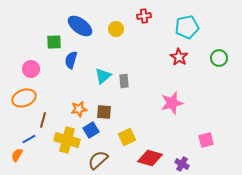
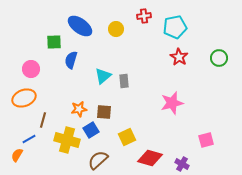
cyan pentagon: moved 12 px left
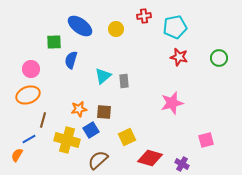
red star: rotated 18 degrees counterclockwise
orange ellipse: moved 4 px right, 3 px up
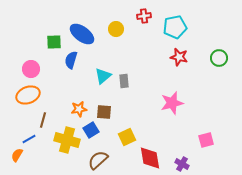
blue ellipse: moved 2 px right, 8 px down
red diamond: rotated 65 degrees clockwise
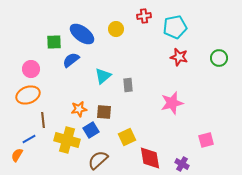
blue semicircle: rotated 36 degrees clockwise
gray rectangle: moved 4 px right, 4 px down
brown line: rotated 21 degrees counterclockwise
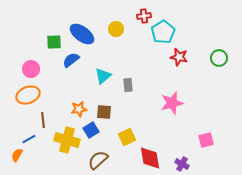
cyan pentagon: moved 12 px left, 5 px down; rotated 20 degrees counterclockwise
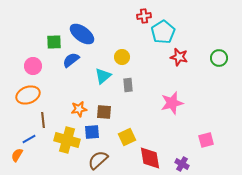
yellow circle: moved 6 px right, 28 px down
pink circle: moved 2 px right, 3 px up
blue square: moved 1 px right, 2 px down; rotated 28 degrees clockwise
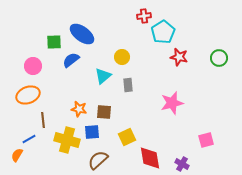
orange star: rotated 21 degrees clockwise
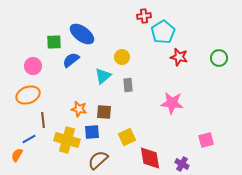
pink star: rotated 20 degrees clockwise
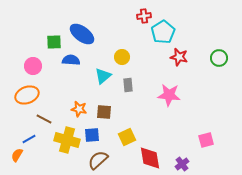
blue semicircle: rotated 42 degrees clockwise
orange ellipse: moved 1 px left
pink star: moved 3 px left, 8 px up
brown line: moved 1 px right, 1 px up; rotated 56 degrees counterclockwise
blue square: moved 3 px down
purple cross: rotated 24 degrees clockwise
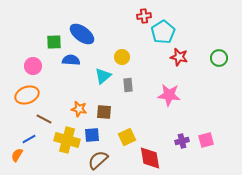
purple cross: moved 23 px up; rotated 24 degrees clockwise
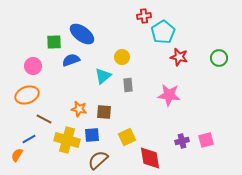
blue semicircle: rotated 24 degrees counterclockwise
